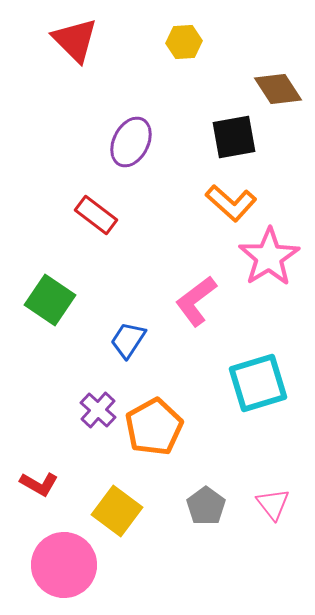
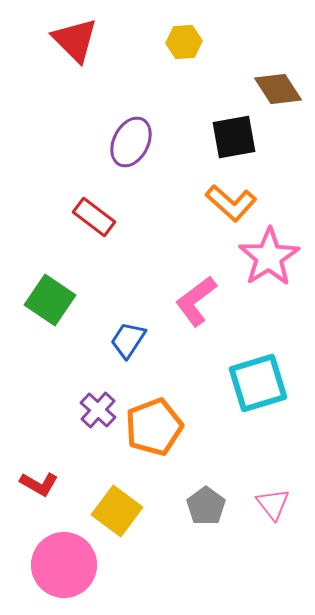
red rectangle: moved 2 px left, 2 px down
orange pentagon: rotated 8 degrees clockwise
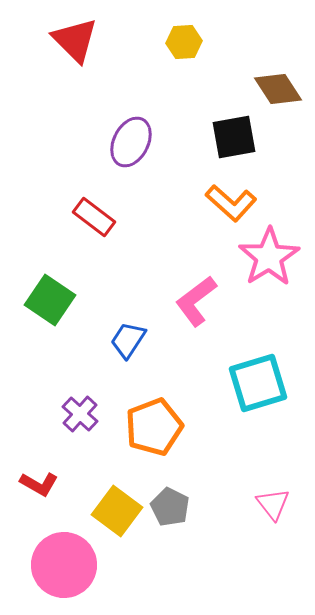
purple cross: moved 18 px left, 4 px down
gray pentagon: moved 36 px left, 1 px down; rotated 9 degrees counterclockwise
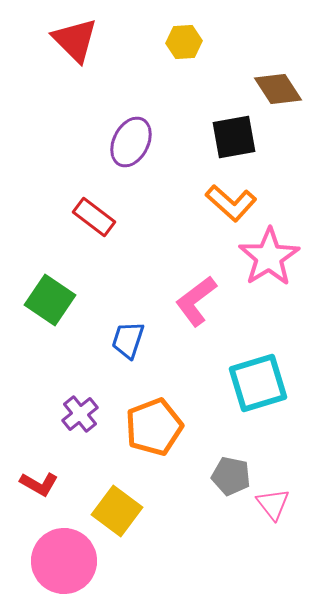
blue trapezoid: rotated 15 degrees counterclockwise
purple cross: rotated 9 degrees clockwise
gray pentagon: moved 61 px right, 31 px up; rotated 15 degrees counterclockwise
pink circle: moved 4 px up
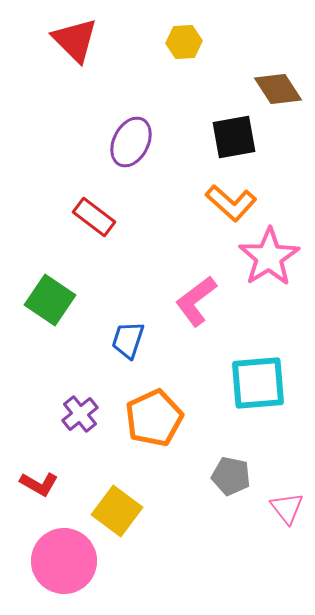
cyan square: rotated 12 degrees clockwise
orange pentagon: moved 9 px up; rotated 4 degrees counterclockwise
pink triangle: moved 14 px right, 4 px down
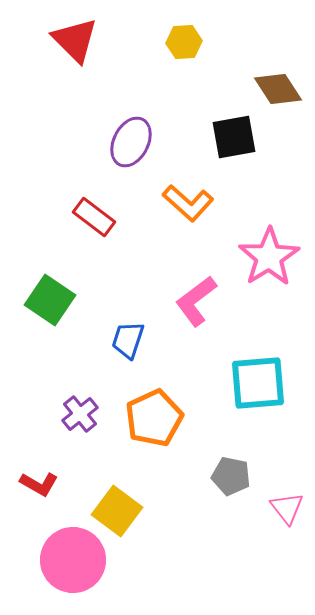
orange L-shape: moved 43 px left
pink circle: moved 9 px right, 1 px up
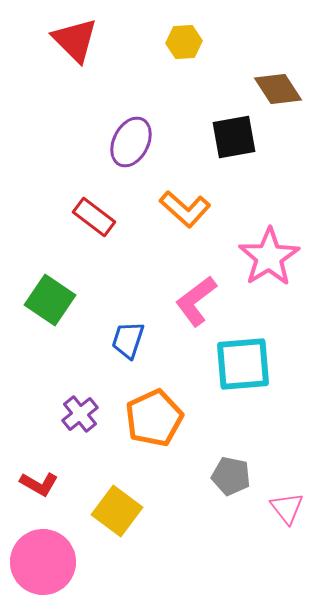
orange L-shape: moved 3 px left, 6 px down
cyan square: moved 15 px left, 19 px up
pink circle: moved 30 px left, 2 px down
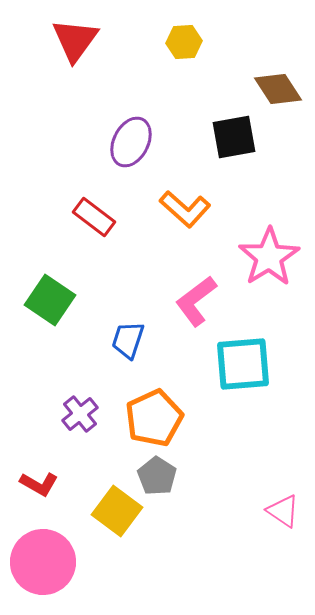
red triangle: rotated 21 degrees clockwise
gray pentagon: moved 74 px left; rotated 21 degrees clockwise
pink triangle: moved 4 px left, 3 px down; rotated 18 degrees counterclockwise
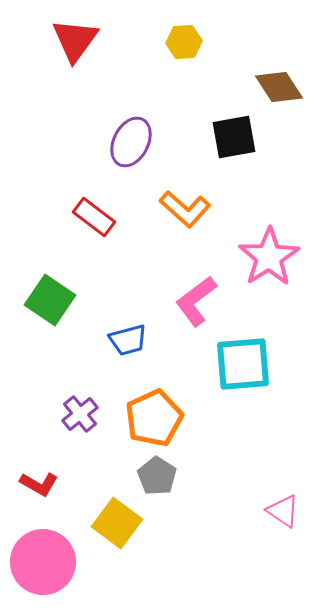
brown diamond: moved 1 px right, 2 px up
blue trapezoid: rotated 123 degrees counterclockwise
yellow square: moved 12 px down
